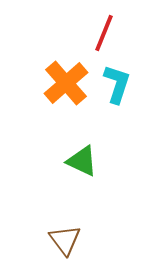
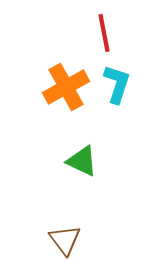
red line: rotated 33 degrees counterclockwise
orange cross: moved 4 px down; rotated 12 degrees clockwise
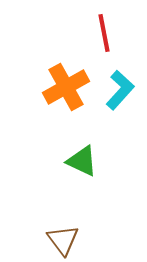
cyan L-shape: moved 3 px right, 6 px down; rotated 24 degrees clockwise
brown triangle: moved 2 px left
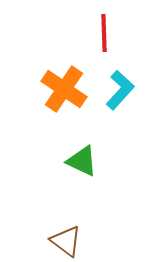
red line: rotated 9 degrees clockwise
orange cross: moved 2 px left, 2 px down; rotated 27 degrees counterclockwise
brown triangle: moved 3 px right, 1 px down; rotated 16 degrees counterclockwise
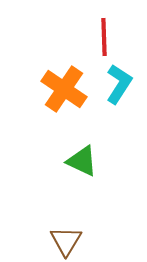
red line: moved 4 px down
cyan L-shape: moved 1 px left, 6 px up; rotated 9 degrees counterclockwise
brown triangle: rotated 24 degrees clockwise
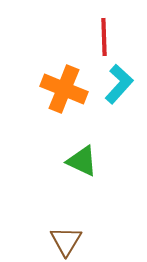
cyan L-shape: rotated 9 degrees clockwise
orange cross: rotated 12 degrees counterclockwise
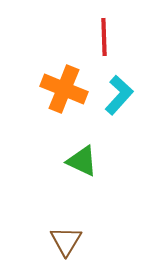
cyan L-shape: moved 11 px down
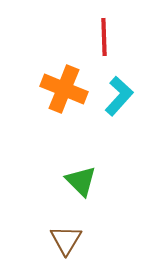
cyan L-shape: moved 1 px down
green triangle: moved 1 px left, 20 px down; rotated 20 degrees clockwise
brown triangle: moved 1 px up
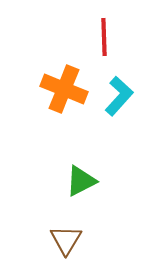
green triangle: rotated 48 degrees clockwise
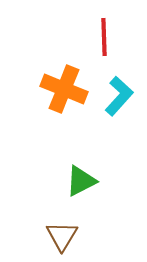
brown triangle: moved 4 px left, 4 px up
